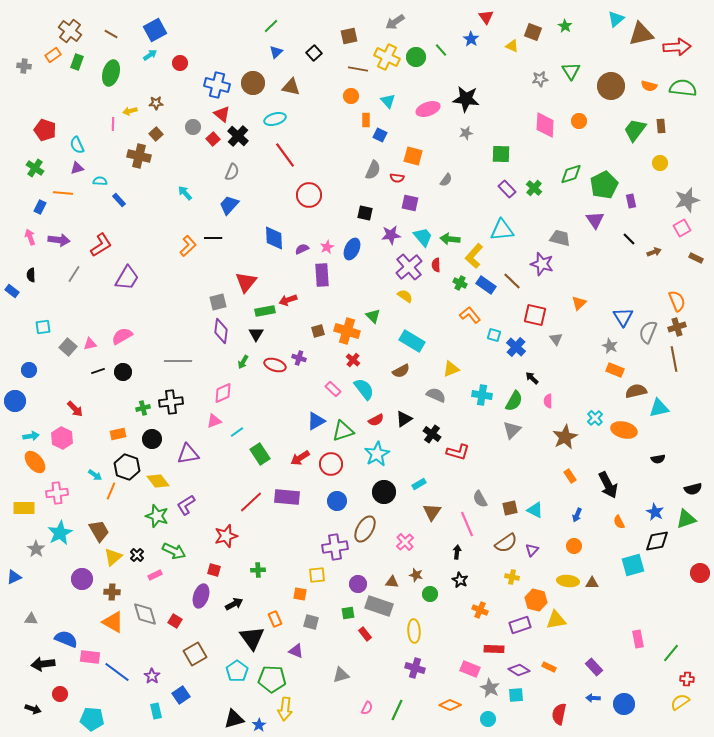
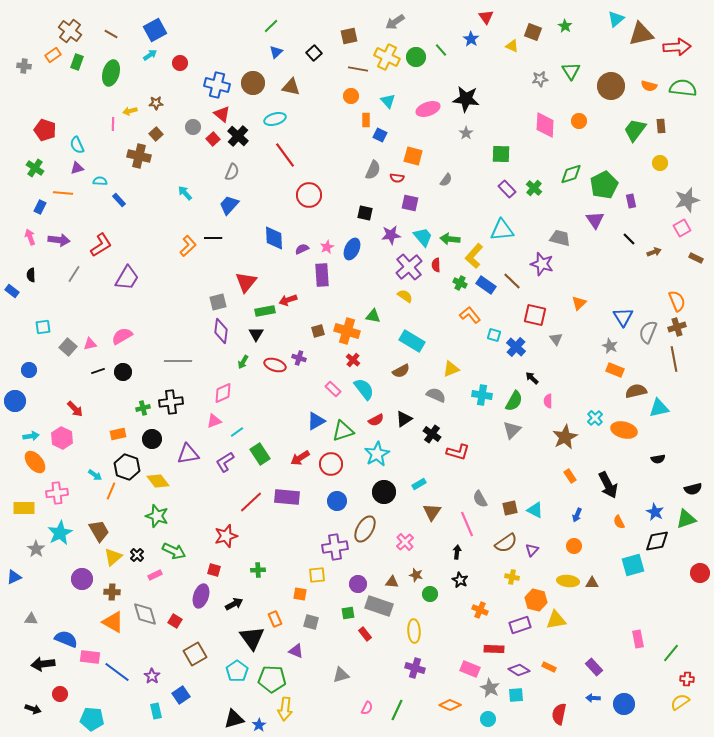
gray star at (466, 133): rotated 24 degrees counterclockwise
green triangle at (373, 316): rotated 35 degrees counterclockwise
purple L-shape at (186, 505): moved 39 px right, 43 px up
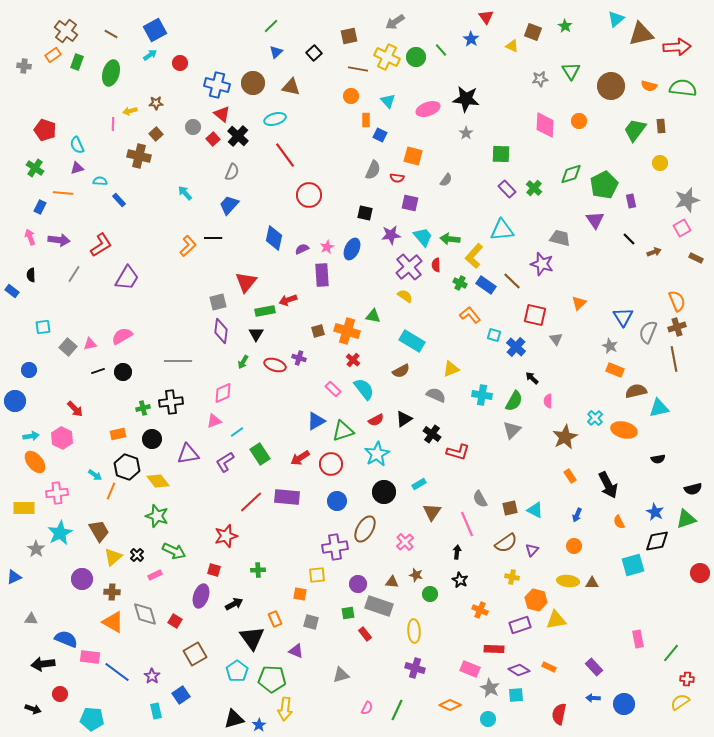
brown cross at (70, 31): moved 4 px left
blue diamond at (274, 238): rotated 15 degrees clockwise
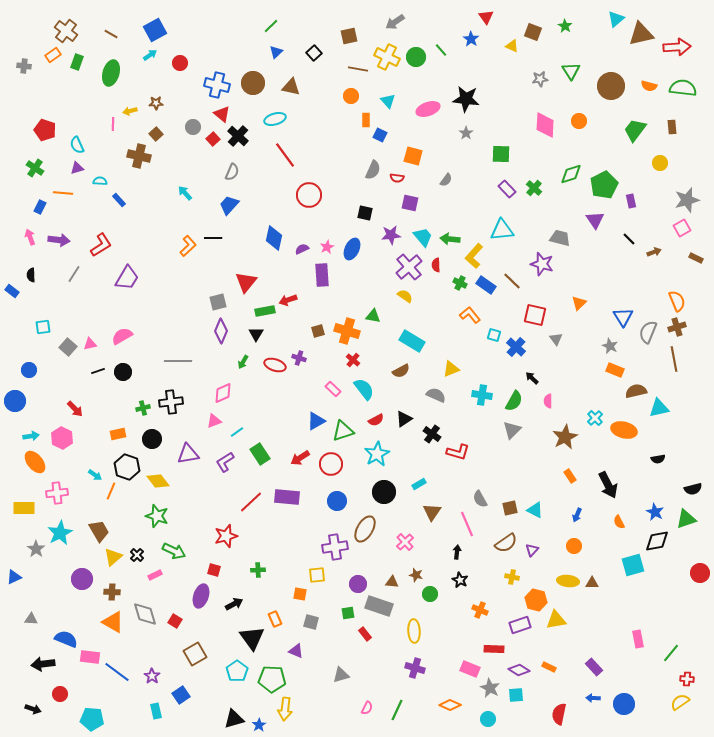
brown rectangle at (661, 126): moved 11 px right, 1 px down
purple diamond at (221, 331): rotated 15 degrees clockwise
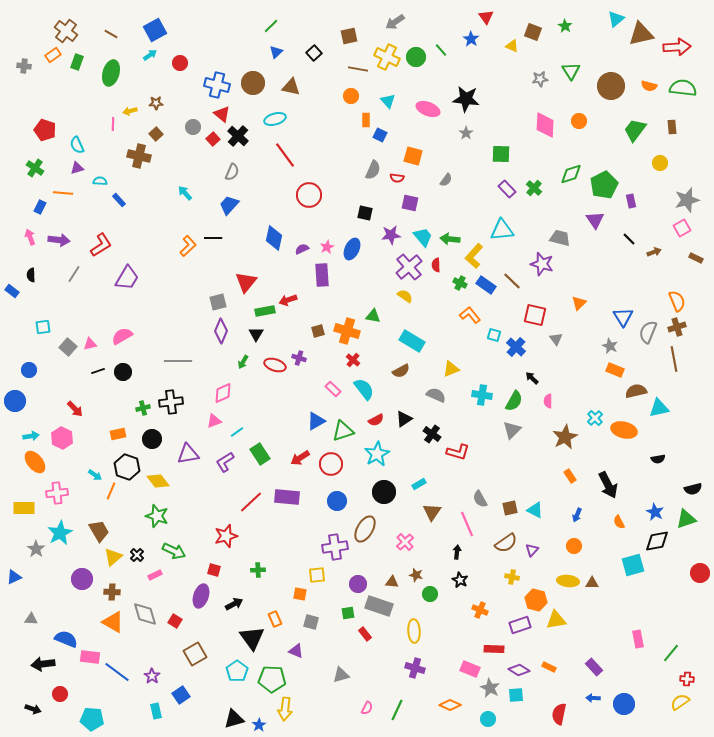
pink ellipse at (428, 109): rotated 40 degrees clockwise
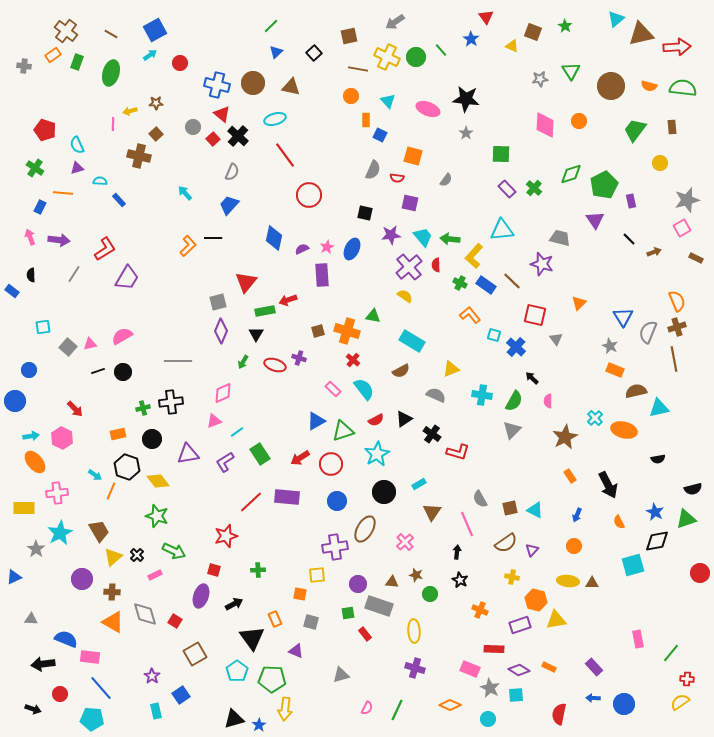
red L-shape at (101, 245): moved 4 px right, 4 px down
blue line at (117, 672): moved 16 px left, 16 px down; rotated 12 degrees clockwise
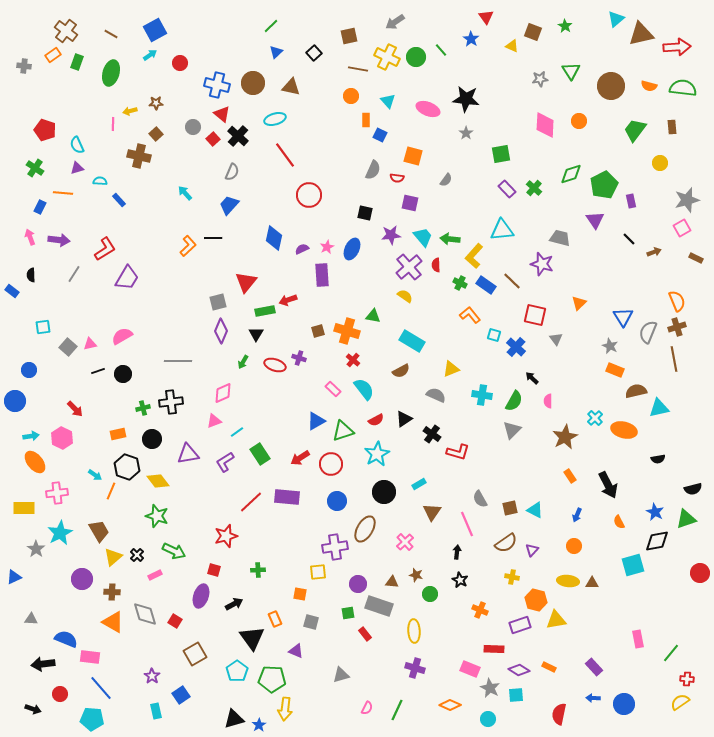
green square at (501, 154): rotated 12 degrees counterclockwise
black circle at (123, 372): moved 2 px down
yellow square at (317, 575): moved 1 px right, 3 px up
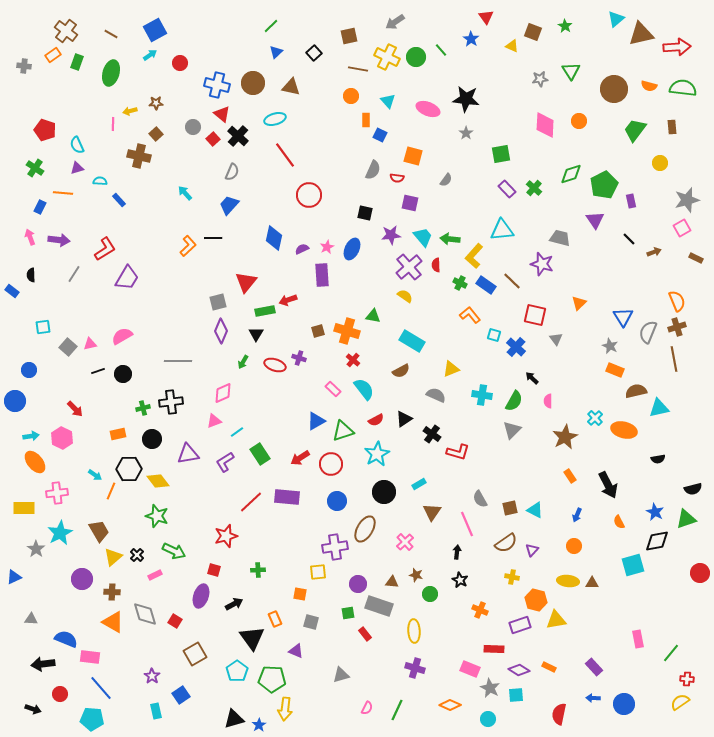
brown circle at (611, 86): moved 3 px right, 3 px down
black hexagon at (127, 467): moved 2 px right, 2 px down; rotated 20 degrees counterclockwise
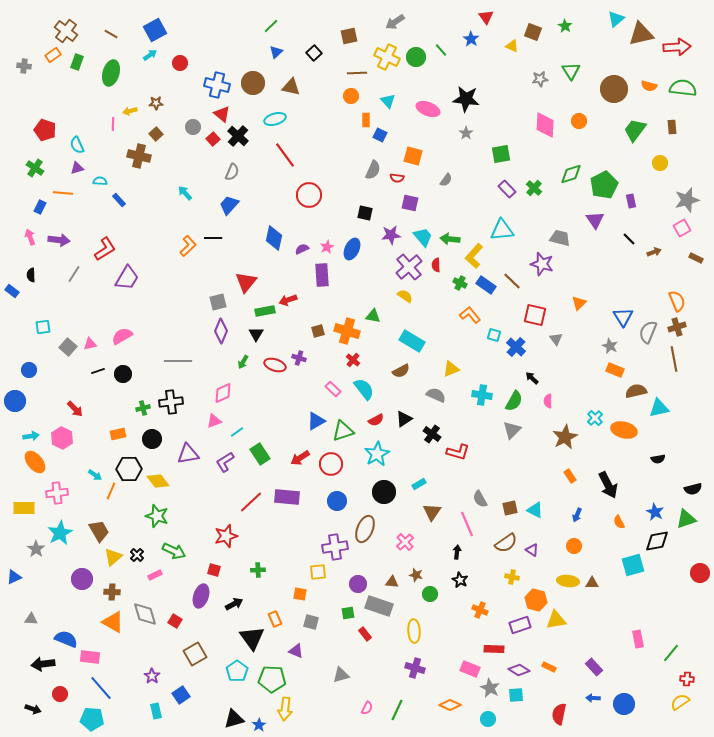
brown line at (358, 69): moved 1 px left, 4 px down; rotated 12 degrees counterclockwise
brown ellipse at (365, 529): rotated 8 degrees counterclockwise
purple triangle at (532, 550): rotated 40 degrees counterclockwise
